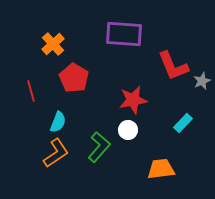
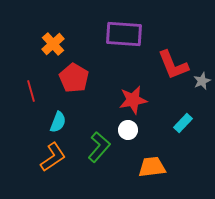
red L-shape: moved 1 px up
orange L-shape: moved 3 px left, 4 px down
orange trapezoid: moved 9 px left, 2 px up
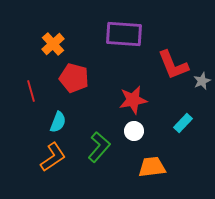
red pentagon: rotated 16 degrees counterclockwise
white circle: moved 6 px right, 1 px down
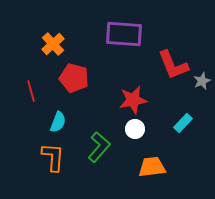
white circle: moved 1 px right, 2 px up
orange L-shape: rotated 52 degrees counterclockwise
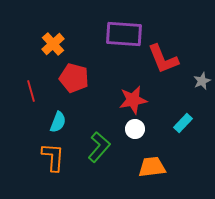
red L-shape: moved 10 px left, 6 px up
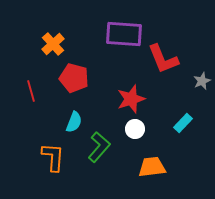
red star: moved 2 px left, 1 px up; rotated 8 degrees counterclockwise
cyan semicircle: moved 16 px right
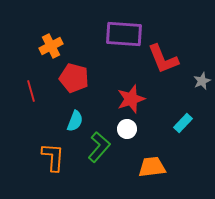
orange cross: moved 2 px left, 2 px down; rotated 15 degrees clockwise
cyan semicircle: moved 1 px right, 1 px up
white circle: moved 8 px left
